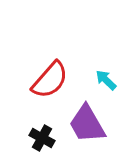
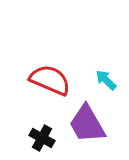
red semicircle: rotated 108 degrees counterclockwise
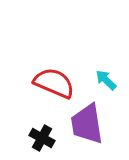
red semicircle: moved 4 px right, 3 px down
purple trapezoid: rotated 21 degrees clockwise
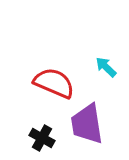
cyan arrow: moved 13 px up
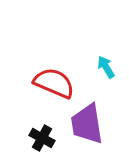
cyan arrow: rotated 15 degrees clockwise
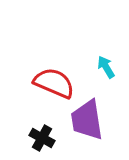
purple trapezoid: moved 4 px up
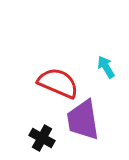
red semicircle: moved 4 px right
purple trapezoid: moved 4 px left
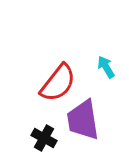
red semicircle: rotated 105 degrees clockwise
black cross: moved 2 px right
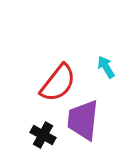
purple trapezoid: rotated 15 degrees clockwise
black cross: moved 1 px left, 3 px up
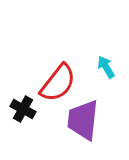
black cross: moved 20 px left, 26 px up
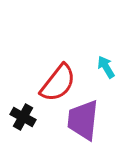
black cross: moved 8 px down
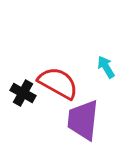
red semicircle: rotated 99 degrees counterclockwise
black cross: moved 24 px up
